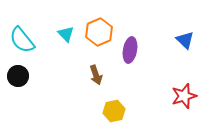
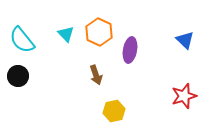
orange hexagon: rotated 12 degrees counterclockwise
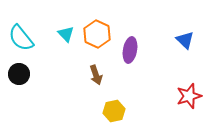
orange hexagon: moved 2 px left, 2 px down
cyan semicircle: moved 1 px left, 2 px up
black circle: moved 1 px right, 2 px up
red star: moved 5 px right
